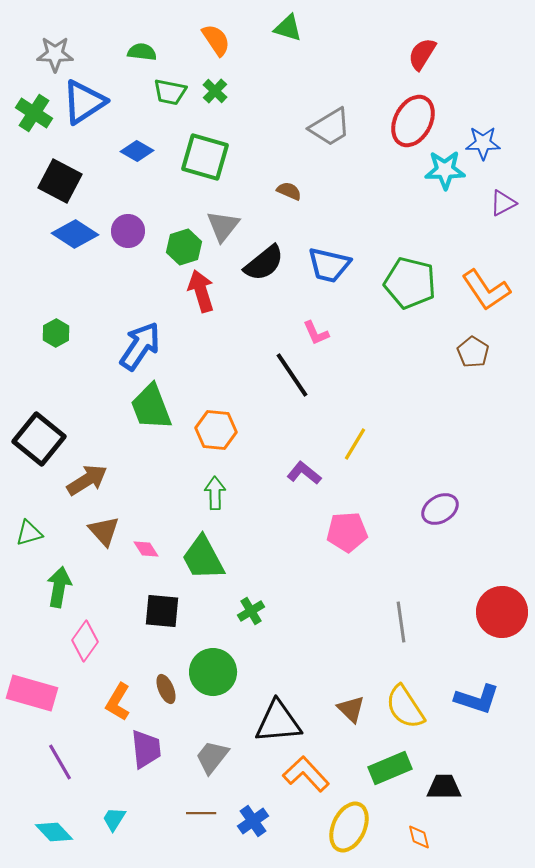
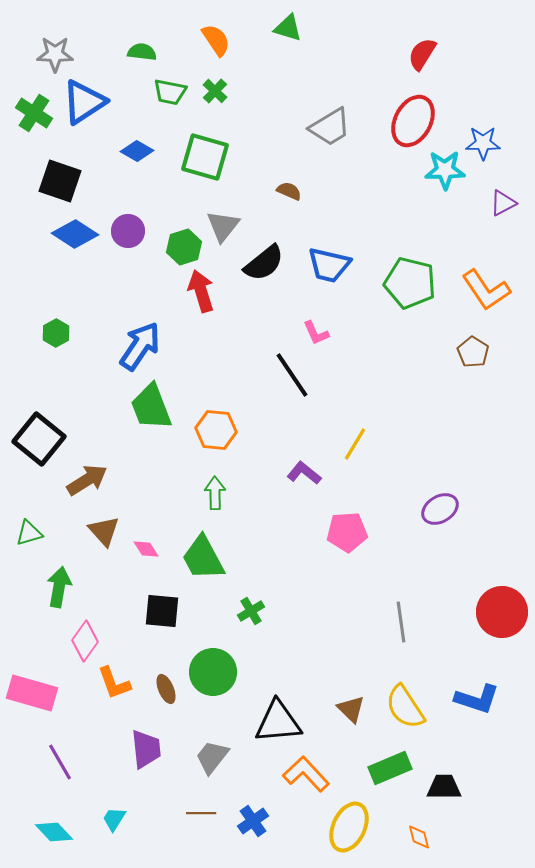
black square at (60, 181): rotated 9 degrees counterclockwise
orange L-shape at (118, 702): moved 4 px left, 19 px up; rotated 51 degrees counterclockwise
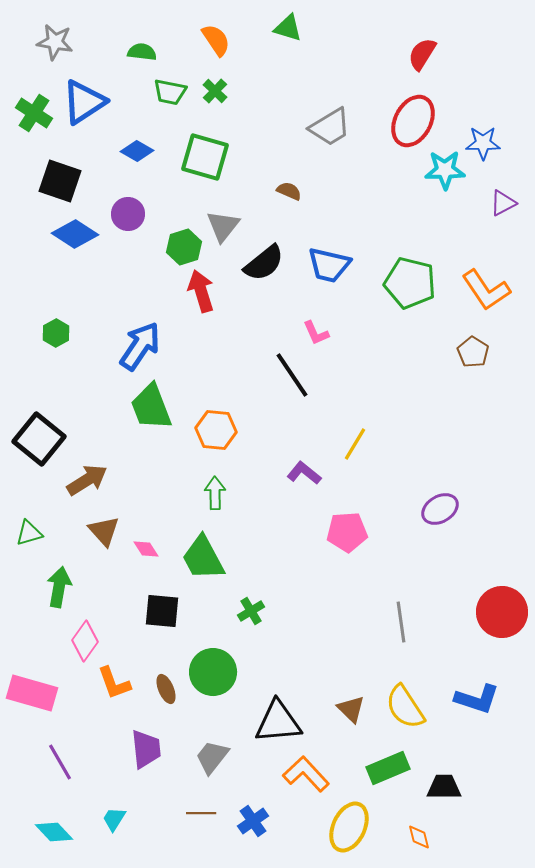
gray star at (55, 54): moved 12 px up; rotated 9 degrees clockwise
purple circle at (128, 231): moved 17 px up
green rectangle at (390, 768): moved 2 px left
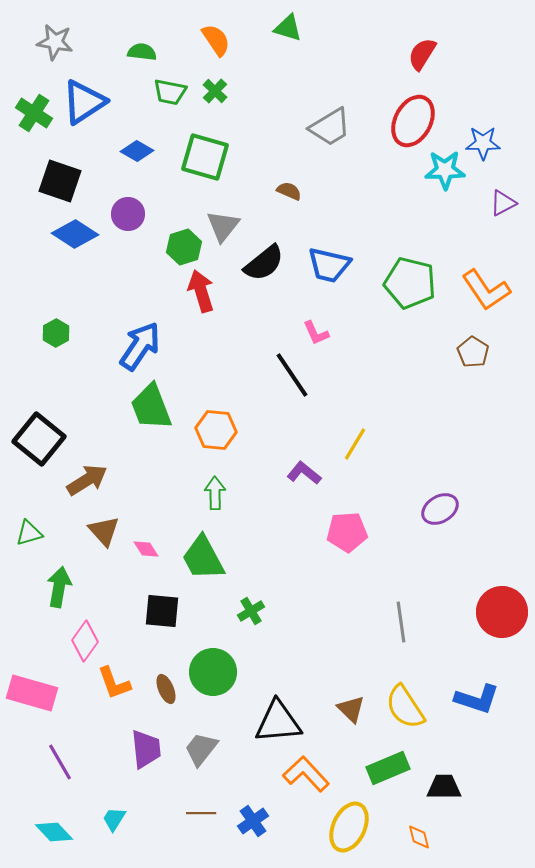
gray trapezoid at (212, 757): moved 11 px left, 8 px up
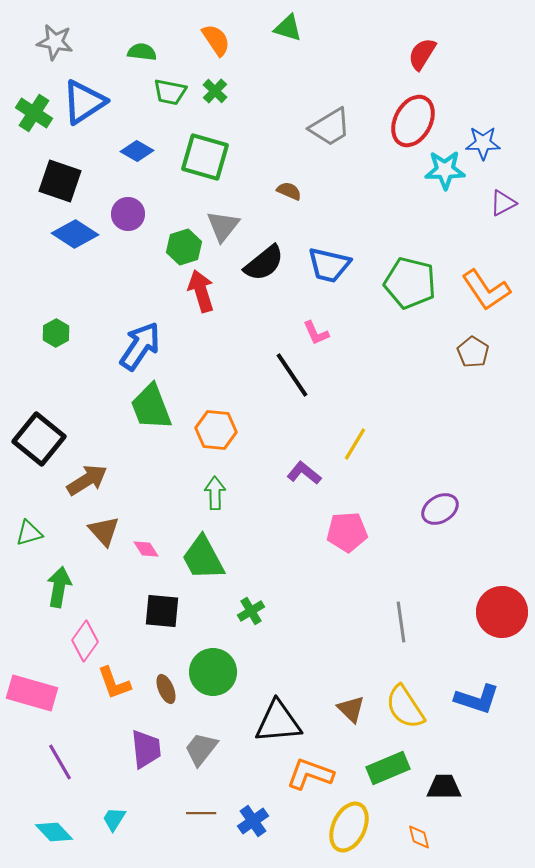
orange L-shape at (306, 774): moved 4 px right; rotated 27 degrees counterclockwise
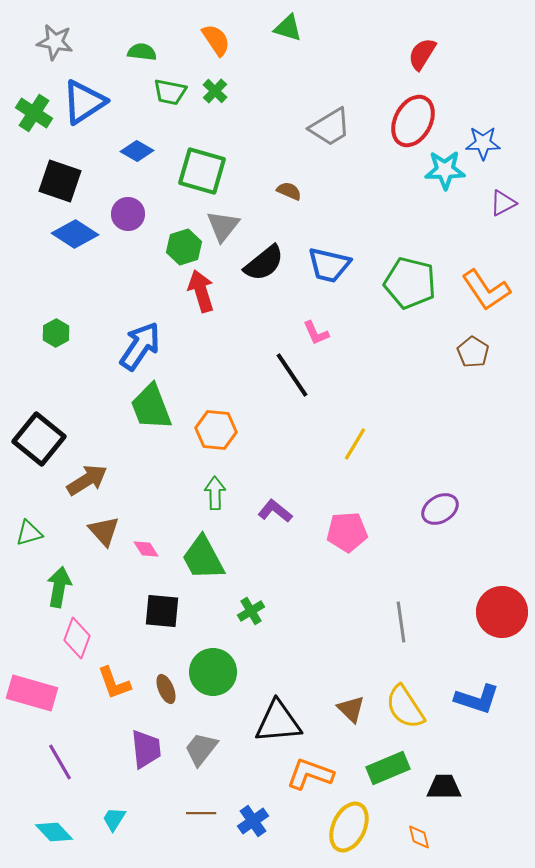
green square at (205, 157): moved 3 px left, 14 px down
purple L-shape at (304, 473): moved 29 px left, 38 px down
pink diamond at (85, 641): moved 8 px left, 3 px up; rotated 15 degrees counterclockwise
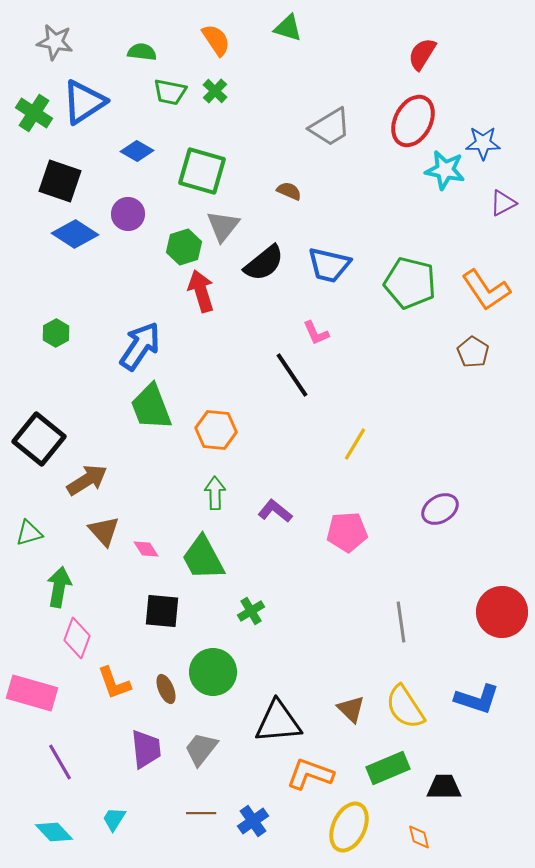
cyan star at (445, 170): rotated 12 degrees clockwise
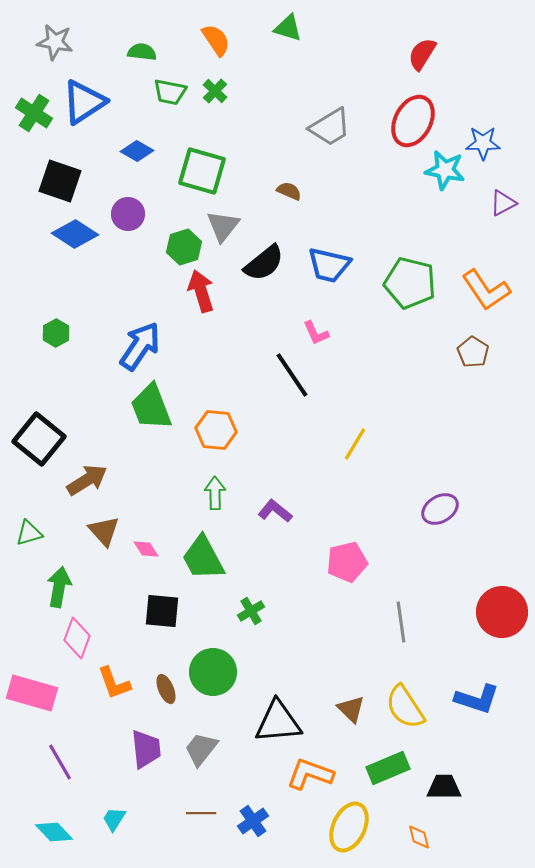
pink pentagon at (347, 532): moved 30 px down; rotated 9 degrees counterclockwise
